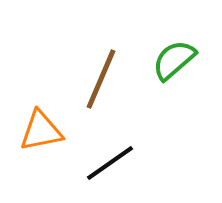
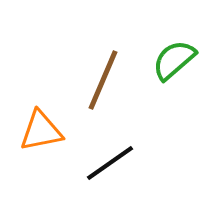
brown line: moved 2 px right, 1 px down
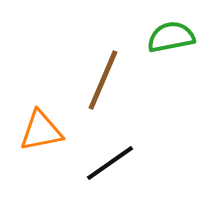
green semicircle: moved 3 px left, 23 px up; rotated 30 degrees clockwise
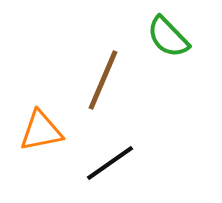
green semicircle: moved 3 px left; rotated 123 degrees counterclockwise
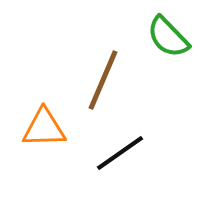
orange triangle: moved 3 px right, 3 px up; rotated 9 degrees clockwise
black line: moved 10 px right, 10 px up
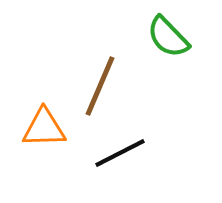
brown line: moved 3 px left, 6 px down
black line: rotated 8 degrees clockwise
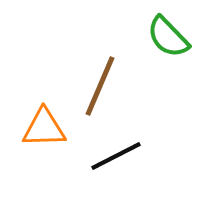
black line: moved 4 px left, 3 px down
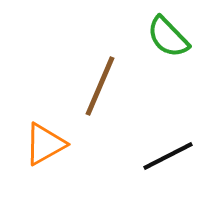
orange triangle: moved 1 px right, 16 px down; rotated 27 degrees counterclockwise
black line: moved 52 px right
